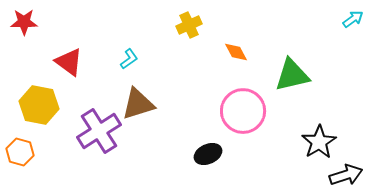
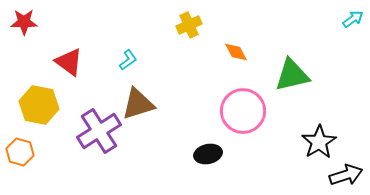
cyan L-shape: moved 1 px left, 1 px down
black ellipse: rotated 12 degrees clockwise
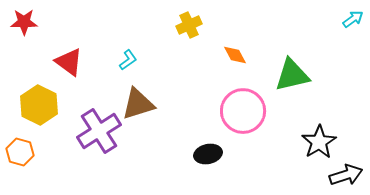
orange diamond: moved 1 px left, 3 px down
yellow hexagon: rotated 15 degrees clockwise
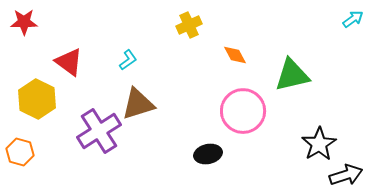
yellow hexagon: moved 2 px left, 6 px up
black star: moved 2 px down
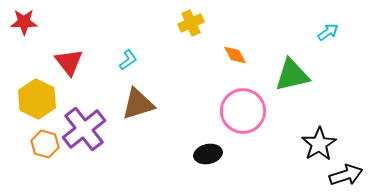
cyan arrow: moved 25 px left, 13 px down
yellow cross: moved 2 px right, 2 px up
red triangle: rotated 16 degrees clockwise
purple cross: moved 15 px left, 2 px up; rotated 6 degrees counterclockwise
orange hexagon: moved 25 px right, 8 px up
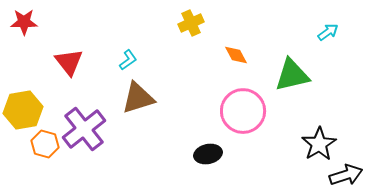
orange diamond: moved 1 px right
yellow hexagon: moved 14 px left, 11 px down; rotated 24 degrees clockwise
brown triangle: moved 6 px up
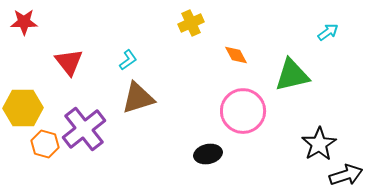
yellow hexagon: moved 2 px up; rotated 9 degrees clockwise
